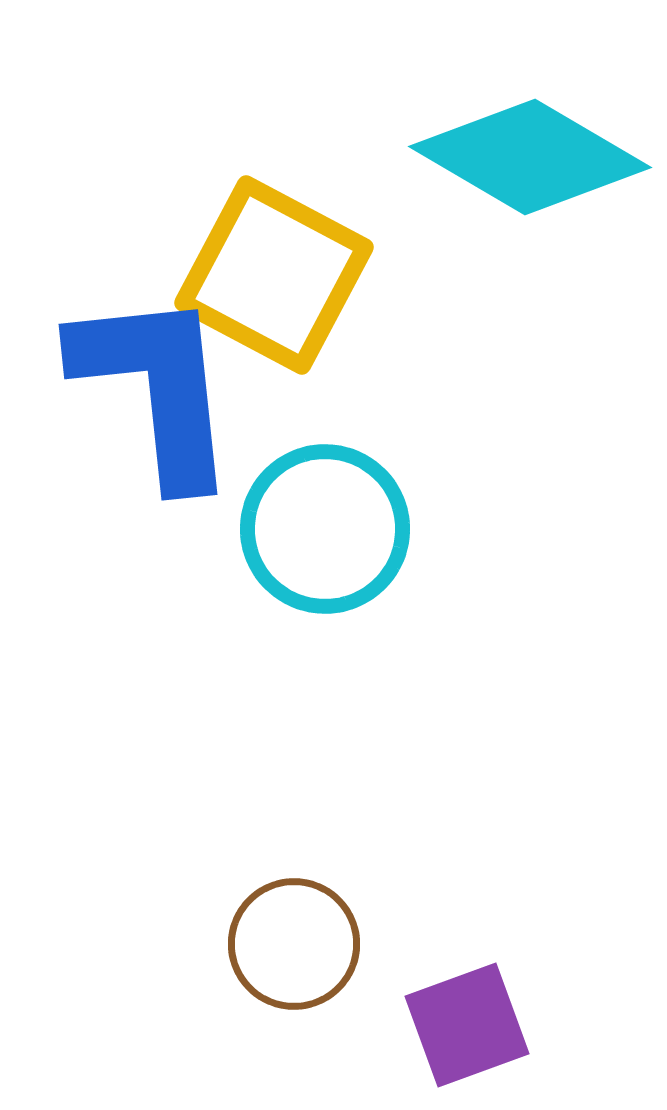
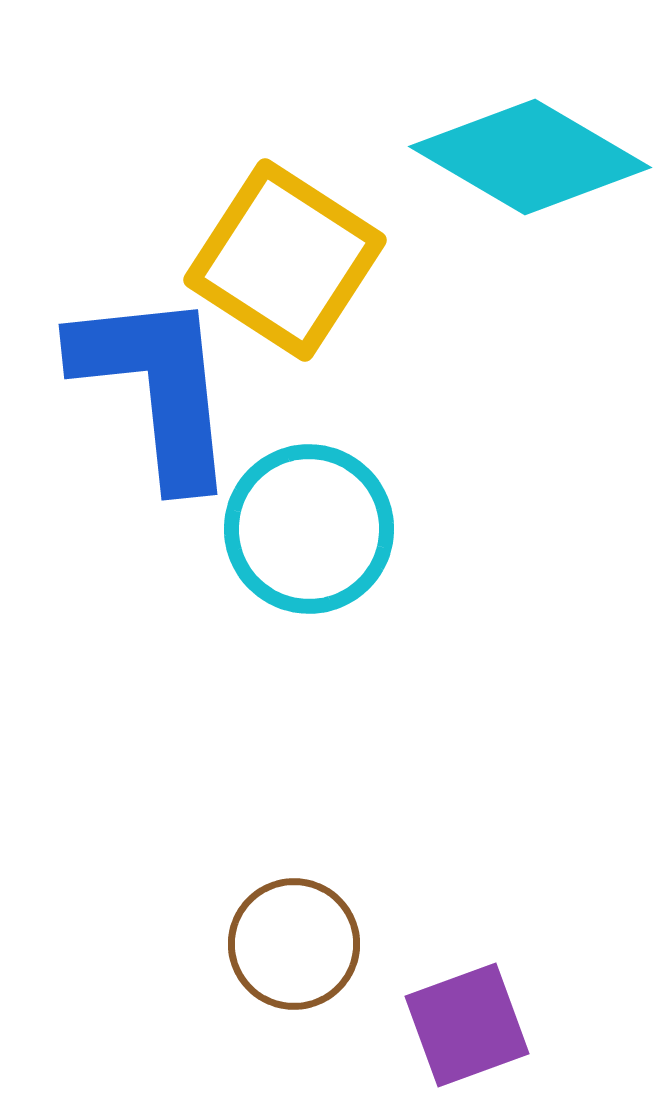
yellow square: moved 11 px right, 15 px up; rotated 5 degrees clockwise
cyan circle: moved 16 px left
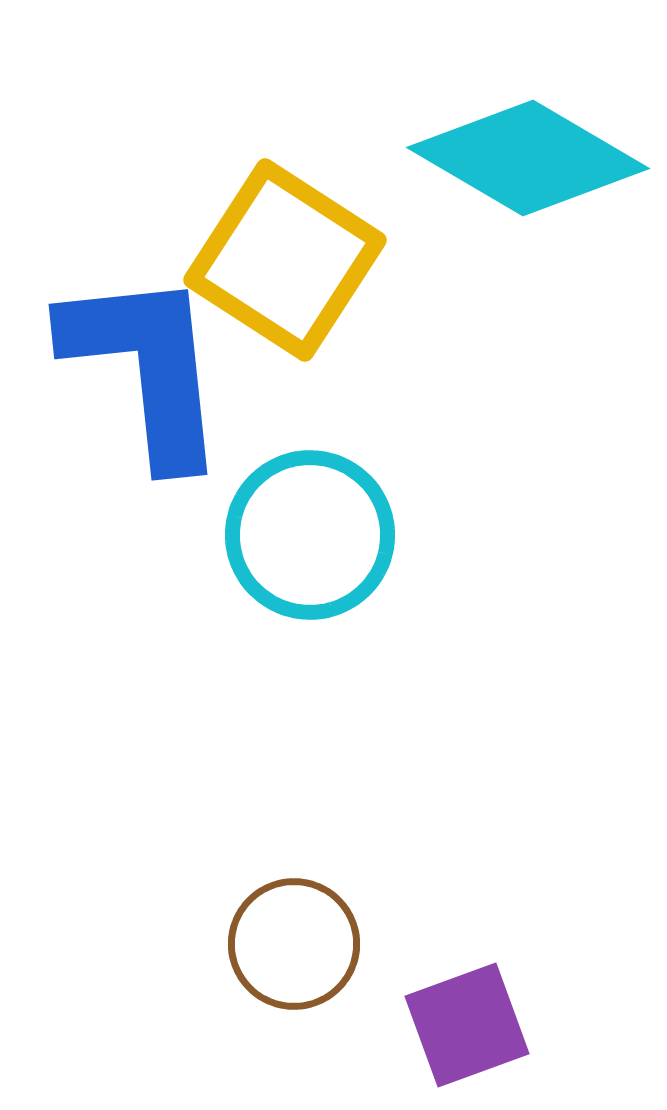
cyan diamond: moved 2 px left, 1 px down
blue L-shape: moved 10 px left, 20 px up
cyan circle: moved 1 px right, 6 px down
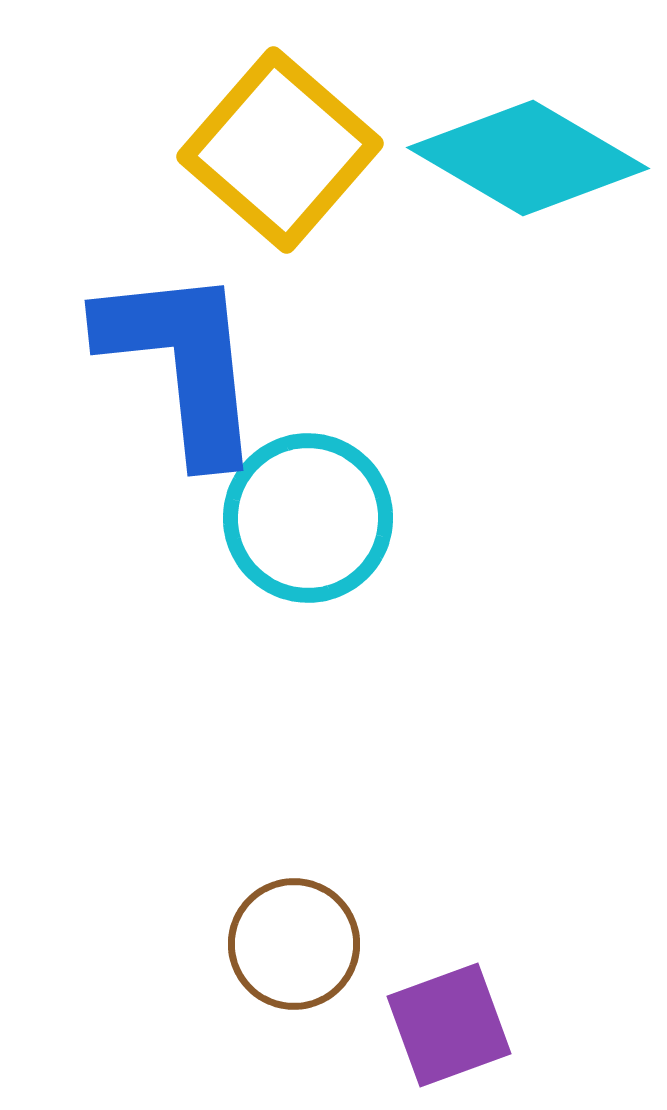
yellow square: moved 5 px left, 110 px up; rotated 8 degrees clockwise
blue L-shape: moved 36 px right, 4 px up
cyan circle: moved 2 px left, 17 px up
purple square: moved 18 px left
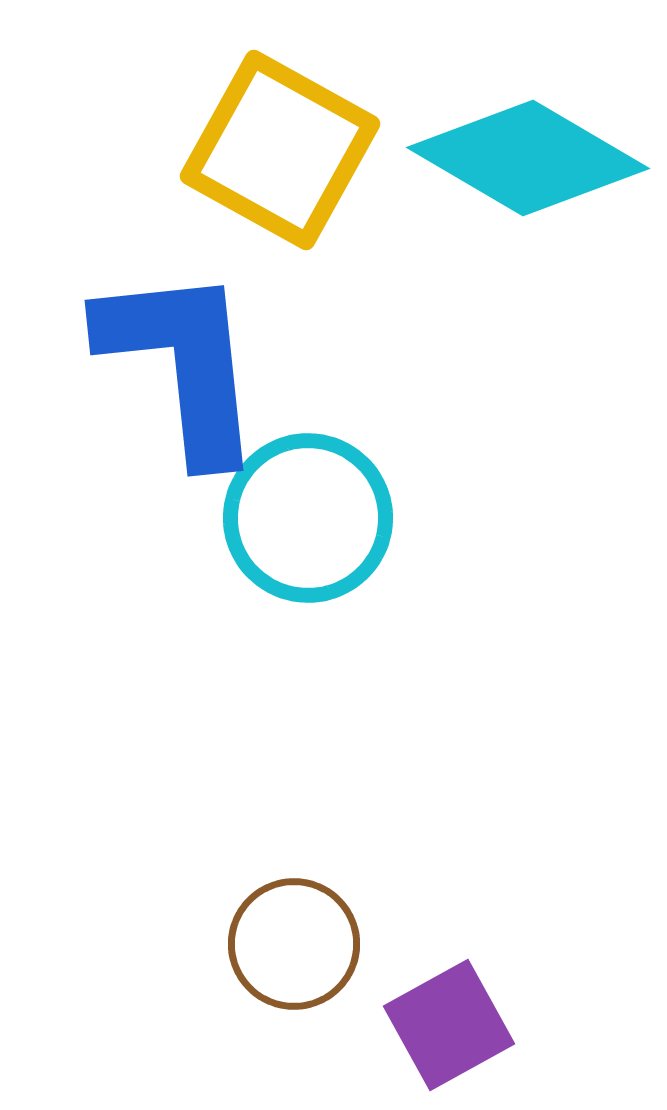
yellow square: rotated 12 degrees counterclockwise
purple square: rotated 9 degrees counterclockwise
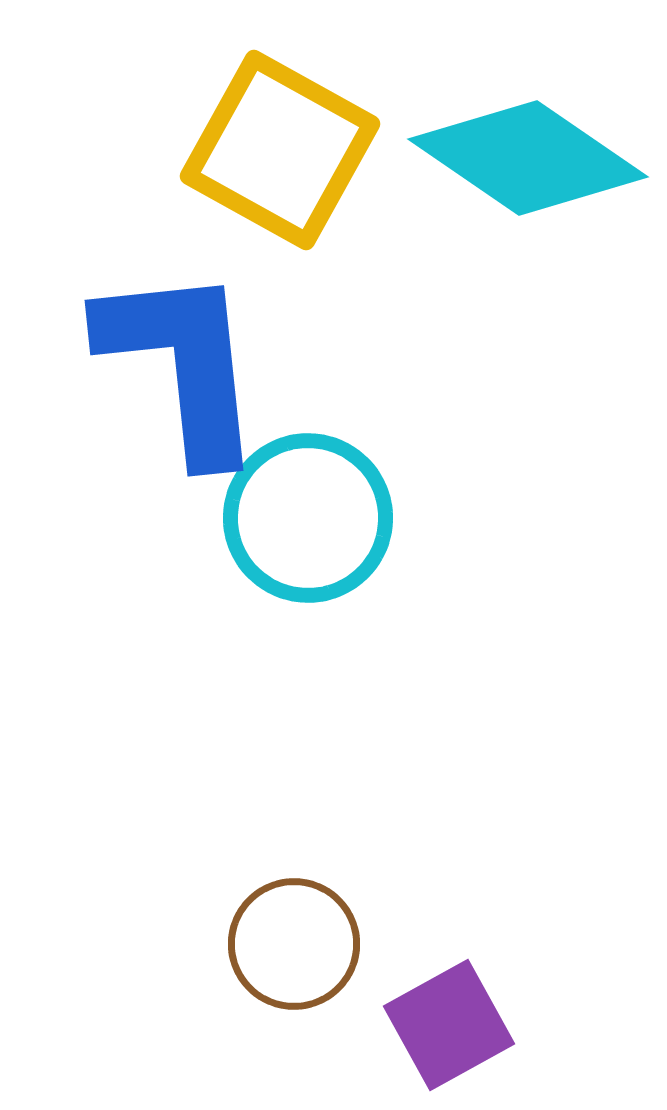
cyan diamond: rotated 4 degrees clockwise
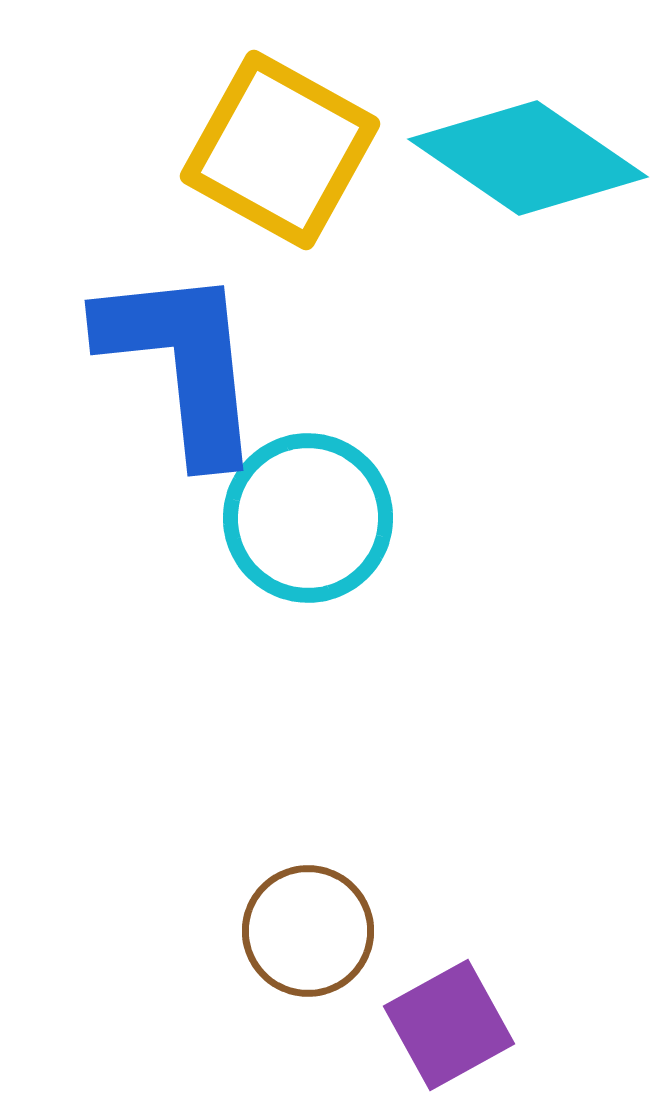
brown circle: moved 14 px right, 13 px up
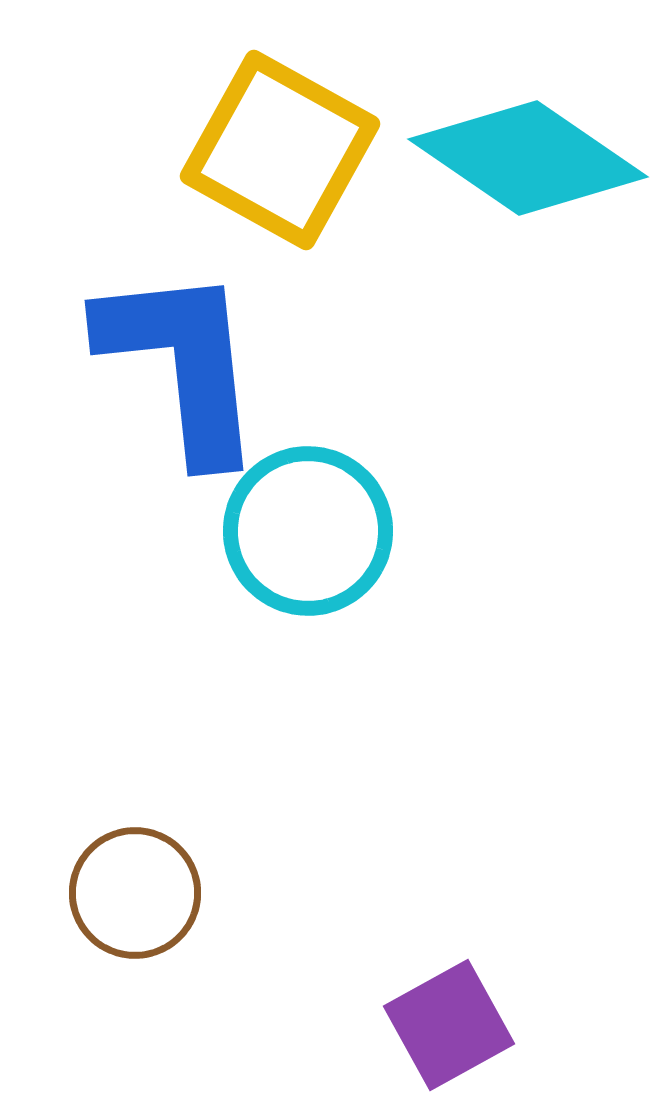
cyan circle: moved 13 px down
brown circle: moved 173 px left, 38 px up
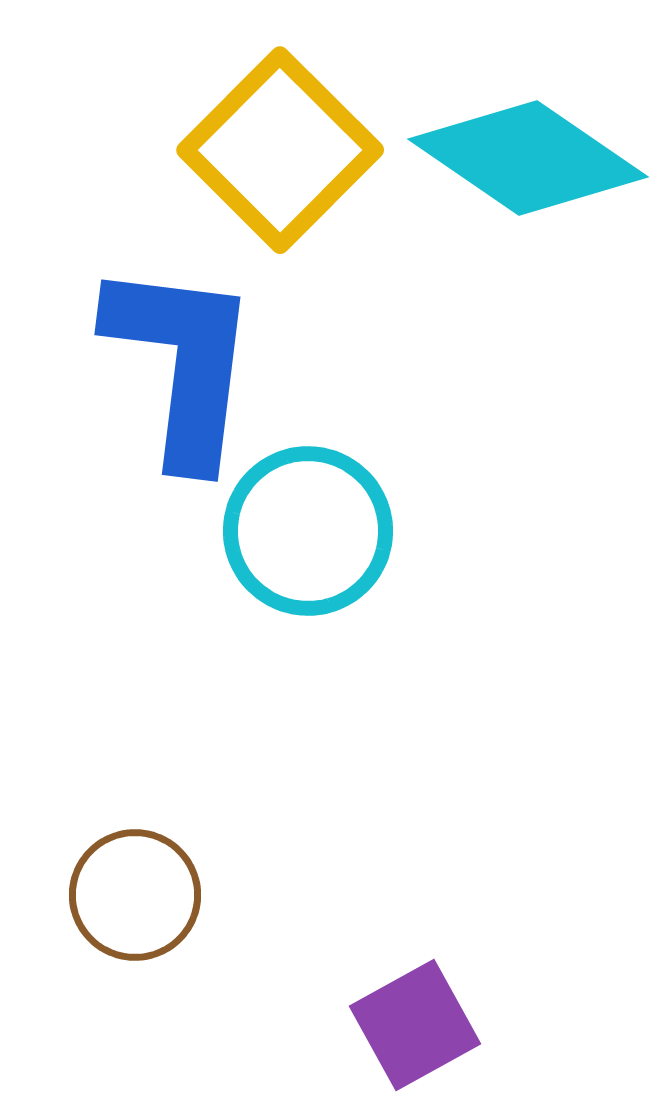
yellow square: rotated 16 degrees clockwise
blue L-shape: rotated 13 degrees clockwise
brown circle: moved 2 px down
purple square: moved 34 px left
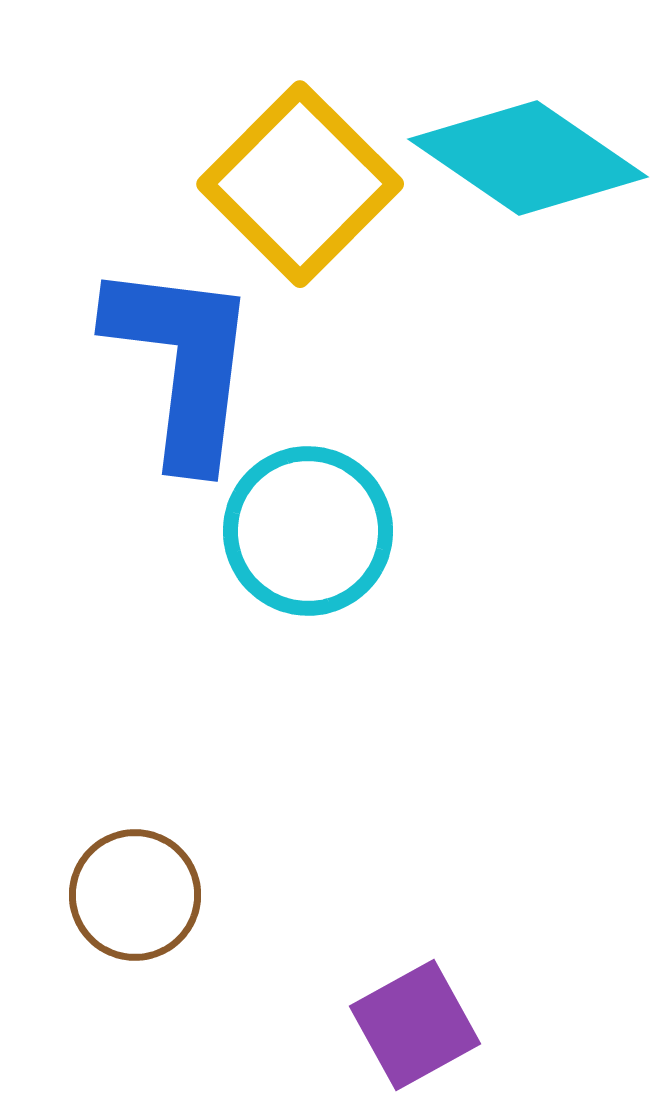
yellow square: moved 20 px right, 34 px down
